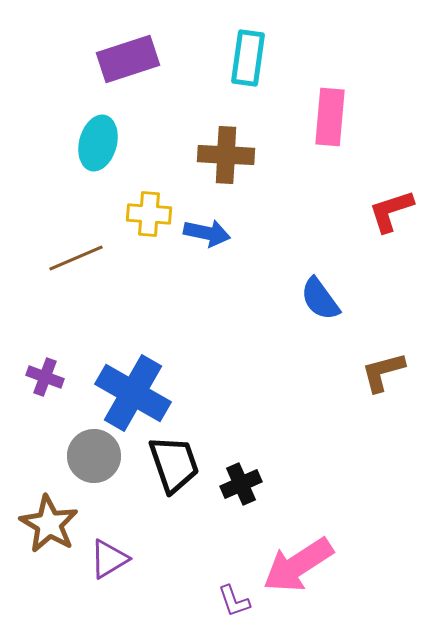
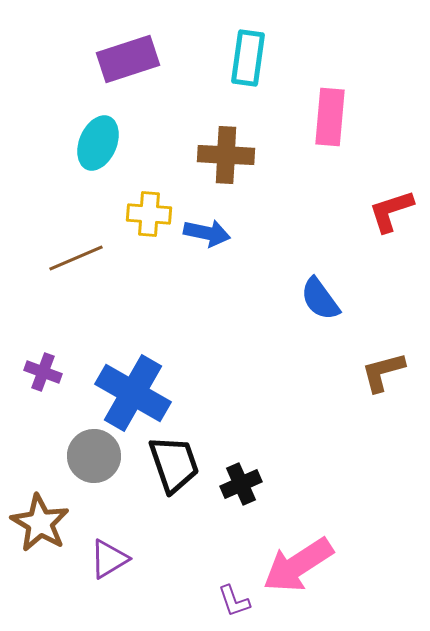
cyan ellipse: rotated 8 degrees clockwise
purple cross: moved 2 px left, 5 px up
brown star: moved 9 px left, 1 px up
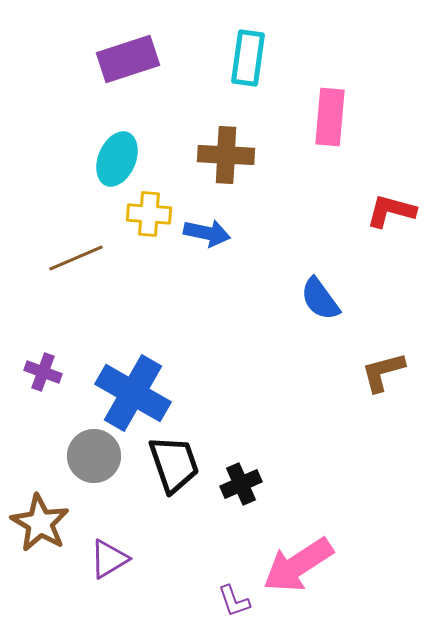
cyan ellipse: moved 19 px right, 16 px down
red L-shape: rotated 33 degrees clockwise
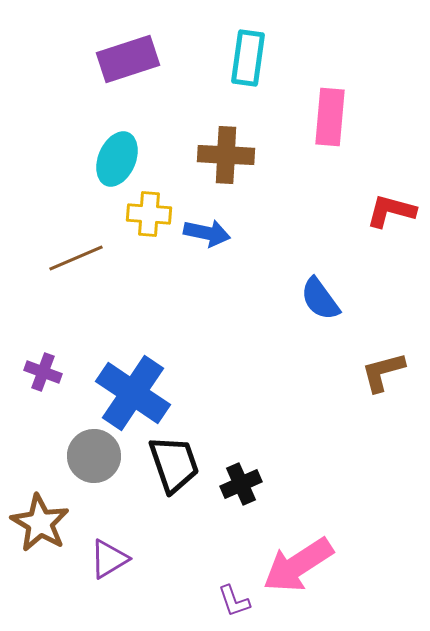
blue cross: rotated 4 degrees clockwise
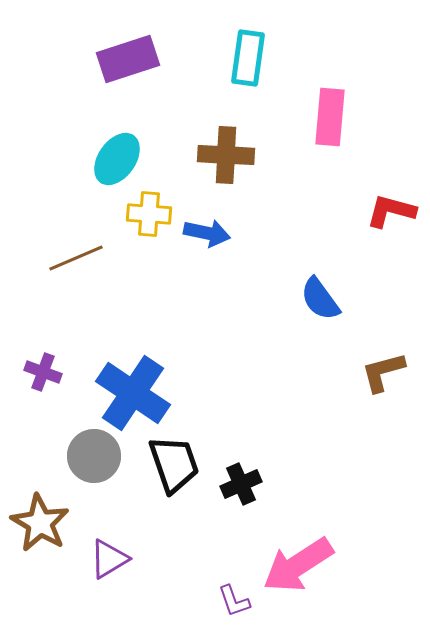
cyan ellipse: rotated 12 degrees clockwise
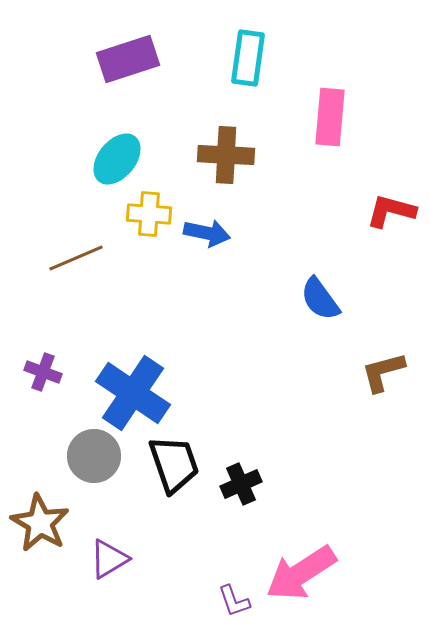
cyan ellipse: rotated 4 degrees clockwise
pink arrow: moved 3 px right, 8 px down
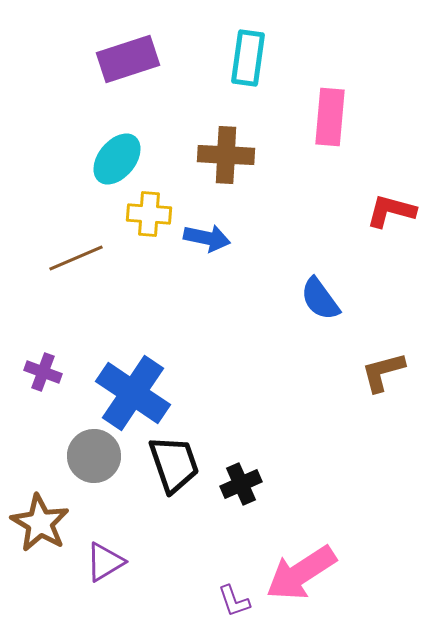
blue arrow: moved 5 px down
purple triangle: moved 4 px left, 3 px down
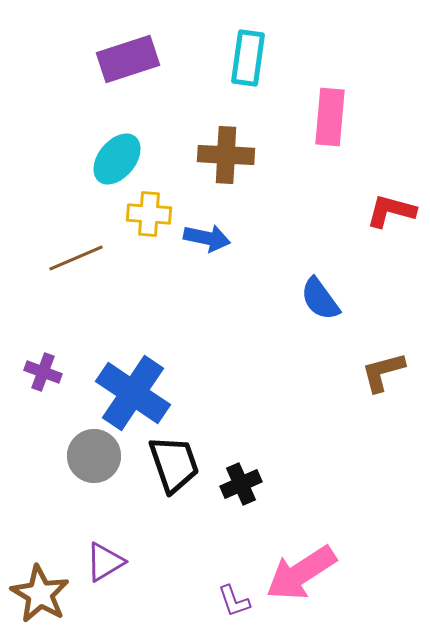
brown star: moved 71 px down
